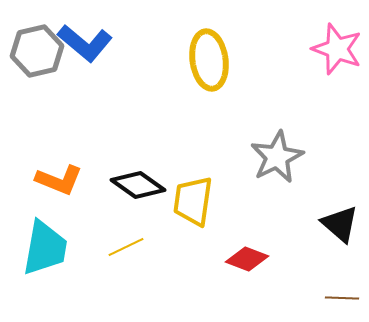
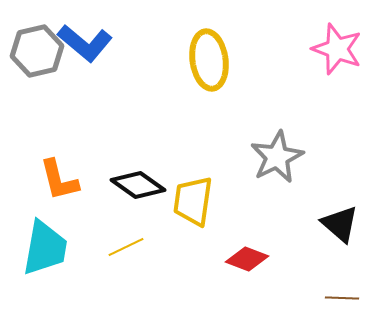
orange L-shape: rotated 54 degrees clockwise
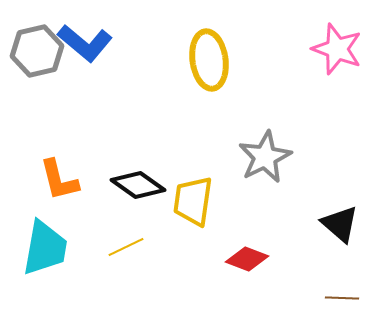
gray star: moved 12 px left
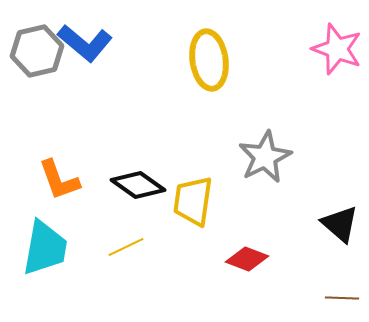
orange L-shape: rotated 6 degrees counterclockwise
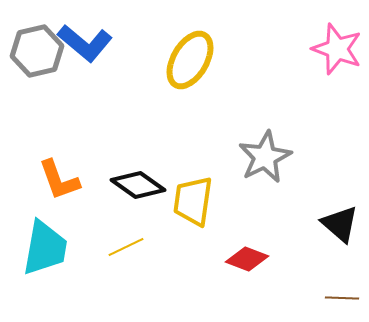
yellow ellipse: moved 19 px left; rotated 38 degrees clockwise
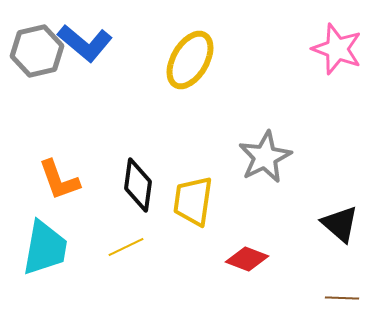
black diamond: rotated 62 degrees clockwise
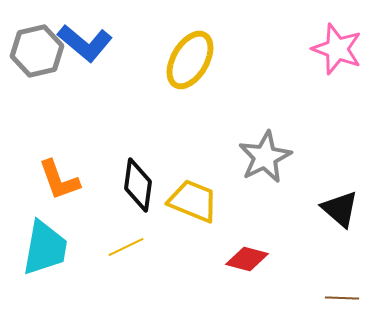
yellow trapezoid: rotated 104 degrees clockwise
black triangle: moved 15 px up
red diamond: rotated 6 degrees counterclockwise
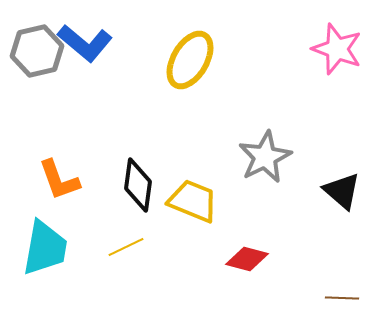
black triangle: moved 2 px right, 18 px up
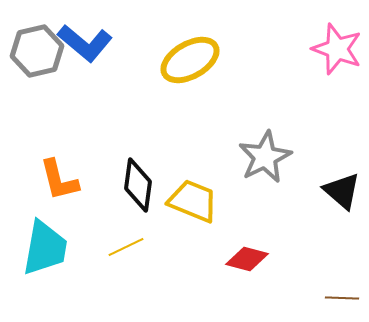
yellow ellipse: rotated 30 degrees clockwise
orange L-shape: rotated 6 degrees clockwise
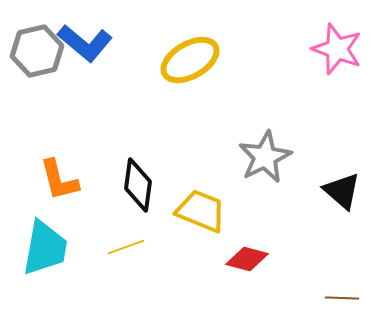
yellow trapezoid: moved 8 px right, 10 px down
yellow line: rotated 6 degrees clockwise
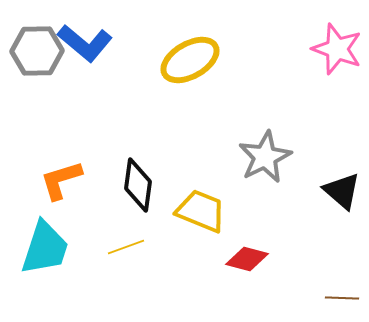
gray hexagon: rotated 12 degrees clockwise
orange L-shape: moved 2 px right; rotated 87 degrees clockwise
cyan trapezoid: rotated 8 degrees clockwise
